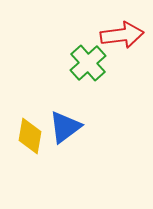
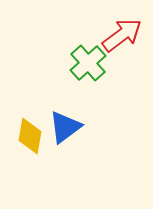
red arrow: rotated 30 degrees counterclockwise
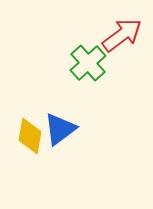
blue triangle: moved 5 px left, 2 px down
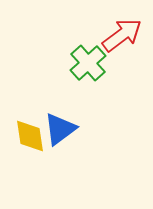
yellow diamond: rotated 18 degrees counterclockwise
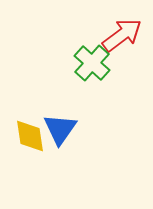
green cross: moved 4 px right; rotated 6 degrees counterclockwise
blue triangle: rotated 18 degrees counterclockwise
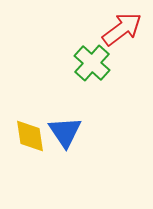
red arrow: moved 6 px up
blue triangle: moved 5 px right, 3 px down; rotated 9 degrees counterclockwise
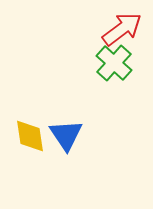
green cross: moved 22 px right
blue triangle: moved 1 px right, 3 px down
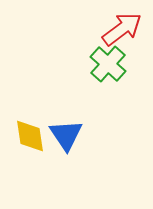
green cross: moved 6 px left, 1 px down
